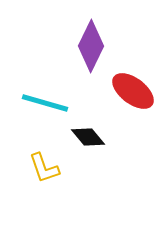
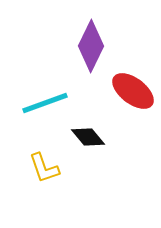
cyan line: rotated 36 degrees counterclockwise
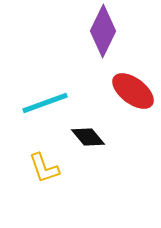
purple diamond: moved 12 px right, 15 px up
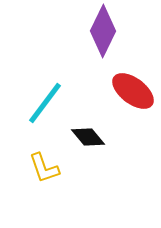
cyan line: rotated 33 degrees counterclockwise
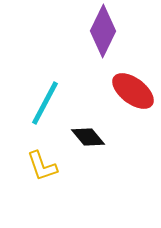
cyan line: rotated 9 degrees counterclockwise
yellow L-shape: moved 2 px left, 2 px up
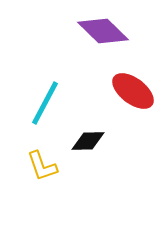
purple diamond: rotated 72 degrees counterclockwise
black diamond: moved 4 px down; rotated 52 degrees counterclockwise
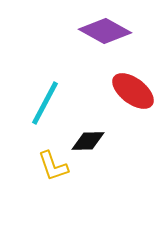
purple diamond: moved 2 px right; rotated 15 degrees counterclockwise
yellow L-shape: moved 11 px right
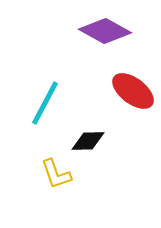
yellow L-shape: moved 3 px right, 8 px down
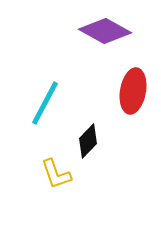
red ellipse: rotated 63 degrees clockwise
black diamond: rotated 44 degrees counterclockwise
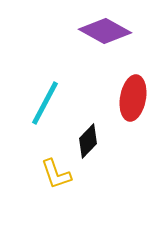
red ellipse: moved 7 px down
